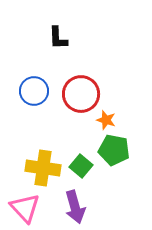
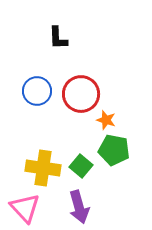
blue circle: moved 3 px right
purple arrow: moved 4 px right
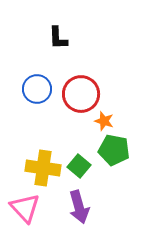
blue circle: moved 2 px up
orange star: moved 2 px left, 1 px down
green square: moved 2 px left
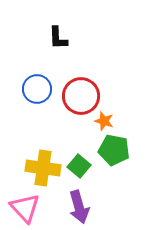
red circle: moved 2 px down
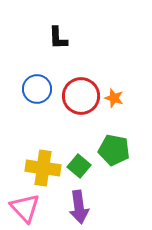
orange star: moved 10 px right, 23 px up
purple arrow: rotated 8 degrees clockwise
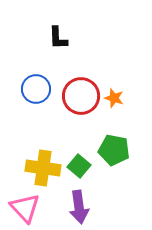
blue circle: moved 1 px left
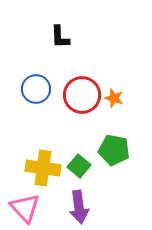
black L-shape: moved 2 px right, 1 px up
red circle: moved 1 px right, 1 px up
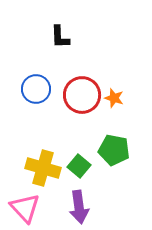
yellow cross: rotated 8 degrees clockwise
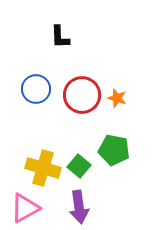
orange star: moved 3 px right
pink triangle: rotated 44 degrees clockwise
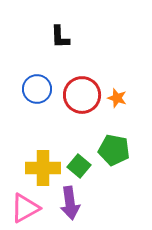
blue circle: moved 1 px right
yellow cross: rotated 16 degrees counterclockwise
purple arrow: moved 9 px left, 4 px up
